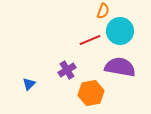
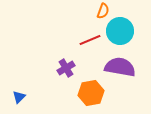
purple cross: moved 1 px left, 2 px up
blue triangle: moved 10 px left, 13 px down
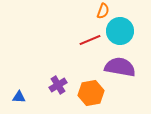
purple cross: moved 8 px left, 17 px down
blue triangle: rotated 48 degrees clockwise
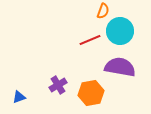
blue triangle: rotated 24 degrees counterclockwise
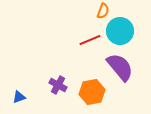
purple semicircle: rotated 40 degrees clockwise
purple cross: rotated 30 degrees counterclockwise
orange hexagon: moved 1 px right, 1 px up
